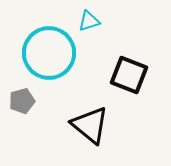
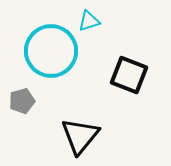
cyan circle: moved 2 px right, 2 px up
black triangle: moved 10 px left, 11 px down; rotated 30 degrees clockwise
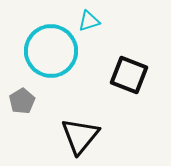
gray pentagon: rotated 15 degrees counterclockwise
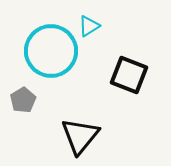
cyan triangle: moved 5 px down; rotated 15 degrees counterclockwise
gray pentagon: moved 1 px right, 1 px up
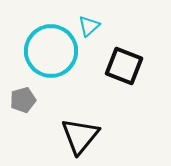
cyan triangle: rotated 10 degrees counterclockwise
black square: moved 5 px left, 9 px up
gray pentagon: rotated 15 degrees clockwise
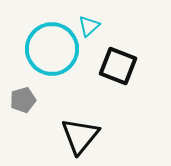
cyan circle: moved 1 px right, 2 px up
black square: moved 6 px left
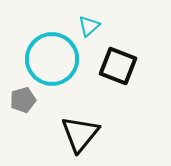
cyan circle: moved 10 px down
black triangle: moved 2 px up
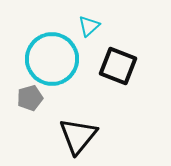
gray pentagon: moved 7 px right, 2 px up
black triangle: moved 2 px left, 2 px down
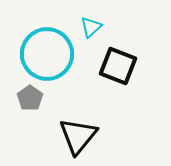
cyan triangle: moved 2 px right, 1 px down
cyan circle: moved 5 px left, 5 px up
gray pentagon: rotated 20 degrees counterclockwise
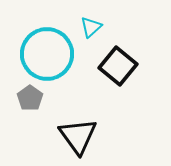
black square: rotated 18 degrees clockwise
black triangle: rotated 15 degrees counterclockwise
